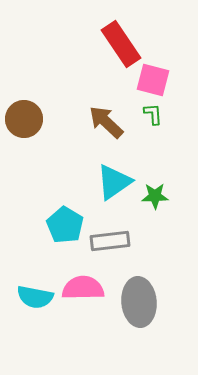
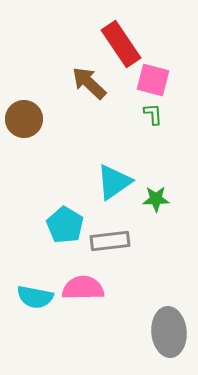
brown arrow: moved 17 px left, 39 px up
green star: moved 1 px right, 3 px down
gray ellipse: moved 30 px right, 30 px down
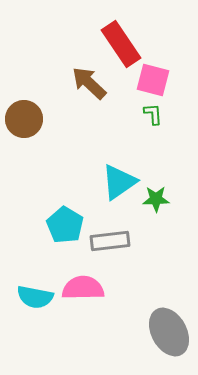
cyan triangle: moved 5 px right
gray ellipse: rotated 24 degrees counterclockwise
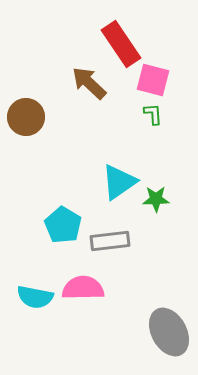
brown circle: moved 2 px right, 2 px up
cyan pentagon: moved 2 px left
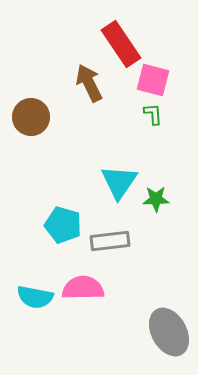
brown arrow: rotated 21 degrees clockwise
brown circle: moved 5 px right
cyan triangle: rotated 21 degrees counterclockwise
cyan pentagon: rotated 15 degrees counterclockwise
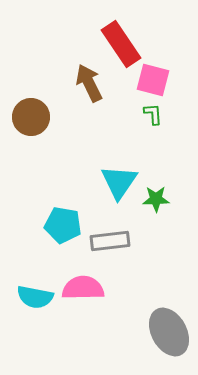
cyan pentagon: rotated 6 degrees counterclockwise
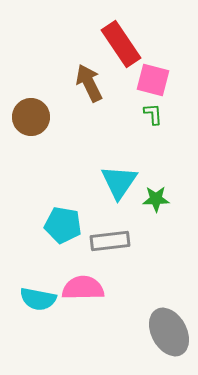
cyan semicircle: moved 3 px right, 2 px down
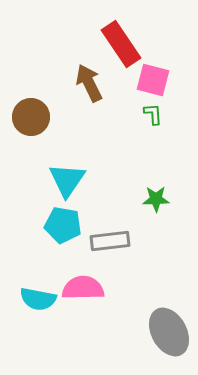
cyan triangle: moved 52 px left, 2 px up
